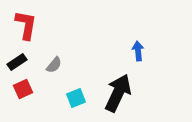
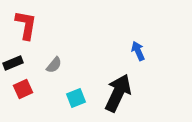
blue arrow: rotated 18 degrees counterclockwise
black rectangle: moved 4 px left, 1 px down; rotated 12 degrees clockwise
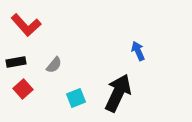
red L-shape: rotated 128 degrees clockwise
black rectangle: moved 3 px right, 1 px up; rotated 12 degrees clockwise
red square: rotated 18 degrees counterclockwise
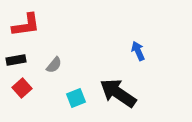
red L-shape: rotated 56 degrees counterclockwise
black rectangle: moved 2 px up
red square: moved 1 px left, 1 px up
black arrow: rotated 81 degrees counterclockwise
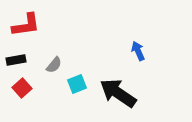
cyan square: moved 1 px right, 14 px up
